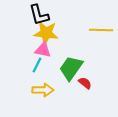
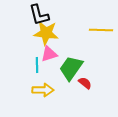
pink triangle: moved 6 px right, 4 px down; rotated 30 degrees counterclockwise
cyan line: rotated 28 degrees counterclockwise
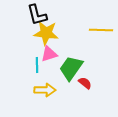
black L-shape: moved 2 px left
yellow arrow: moved 2 px right
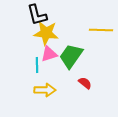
green trapezoid: moved 12 px up
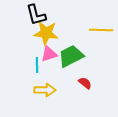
black L-shape: moved 1 px left
green trapezoid: rotated 28 degrees clockwise
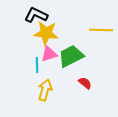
black L-shape: rotated 130 degrees clockwise
yellow arrow: rotated 75 degrees counterclockwise
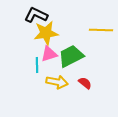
yellow star: rotated 15 degrees counterclockwise
yellow arrow: moved 12 px right, 8 px up; rotated 85 degrees clockwise
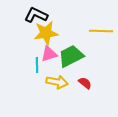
yellow line: moved 1 px down
